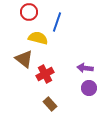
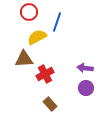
yellow semicircle: moved 1 px left, 1 px up; rotated 42 degrees counterclockwise
brown triangle: rotated 42 degrees counterclockwise
purple circle: moved 3 px left
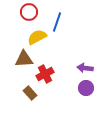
brown rectangle: moved 20 px left, 11 px up
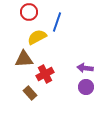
purple circle: moved 1 px up
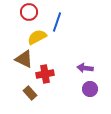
brown triangle: rotated 30 degrees clockwise
red cross: rotated 18 degrees clockwise
purple circle: moved 4 px right, 2 px down
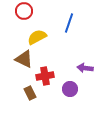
red circle: moved 5 px left, 1 px up
blue line: moved 12 px right, 1 px down
red cross: moved 2 px down
purple circle: moved 20 px left
brown rectangle: rotated 16 degrees clockwise
